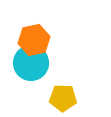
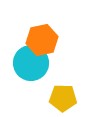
orange hexagon: moved 8 px right
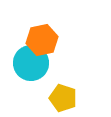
yellow pentagon: rotated 16 degrees clockwise
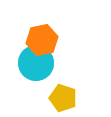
cyan circle: moved 5 px right
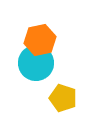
orange hexagon: moved 2 px left
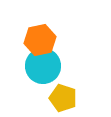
cyan circle: moved 7 px right, 3 px down
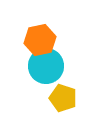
cyan circle: moved 3 px right
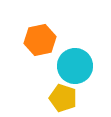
cyan circle: moved 29 px right
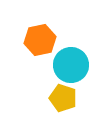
cyan circle: moved 4 px left, 1 px up
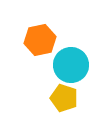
yellow pentagon: moved 1 px right
